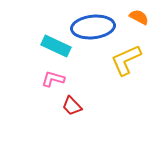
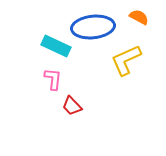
pink L-shape: rotated 80 degrees clockwise
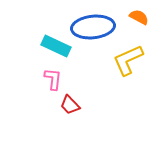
yellow L-shape: moved 2 px right
red trapezoid: moved 2 px left, 1 px up
